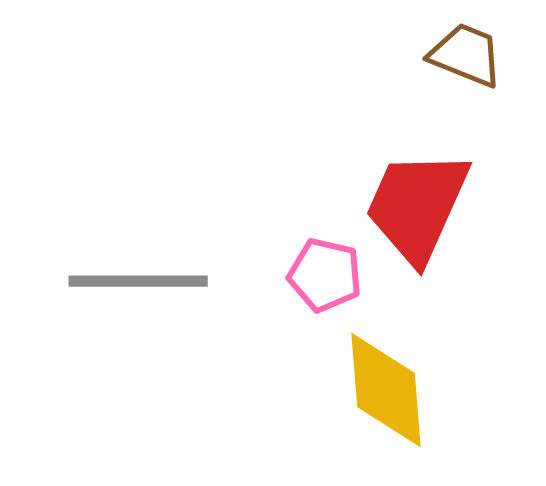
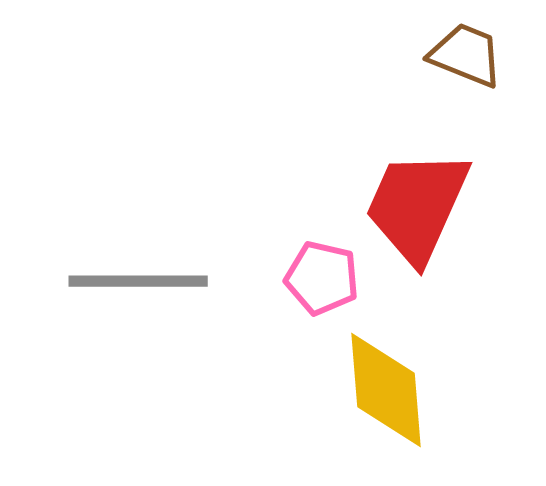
pink pentagon: moved 3 px left, 3 px down
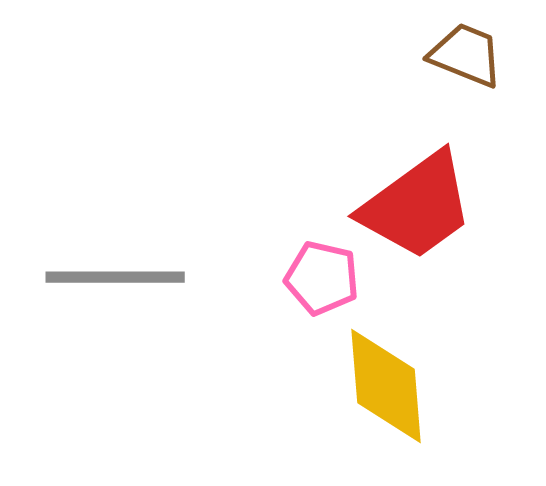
red trapezoid: rotated 150 degrees counterclockwise
gray line: moved 23 px left, 4 px up
yellow diamond: moved 4 px up
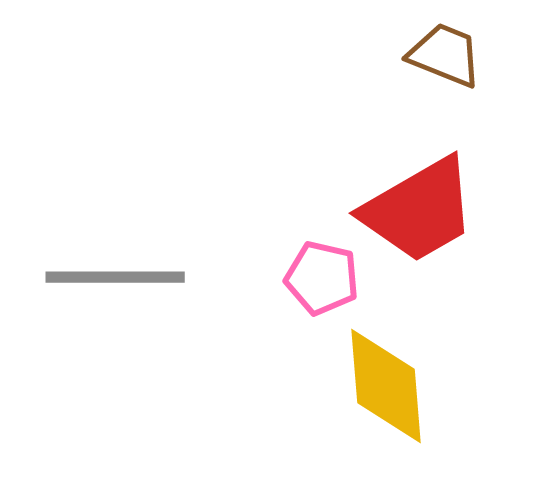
brown trapezoid: moved 21 px left
red trapezoid: moved 2 px right, 4 px down; rotated 6 degrees clockwise
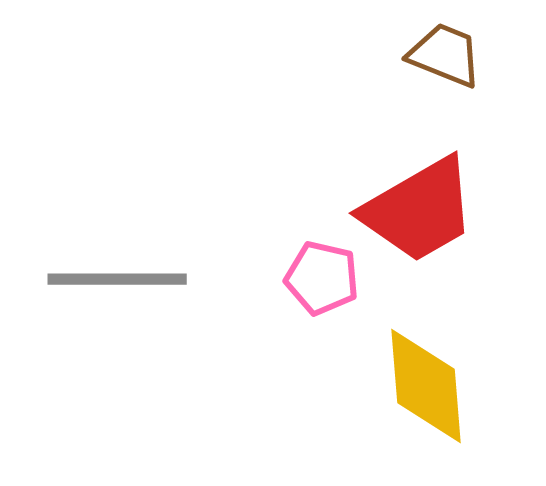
gray line: moved 2 px right, 2 px down
yellow diamond: moved 40 px right
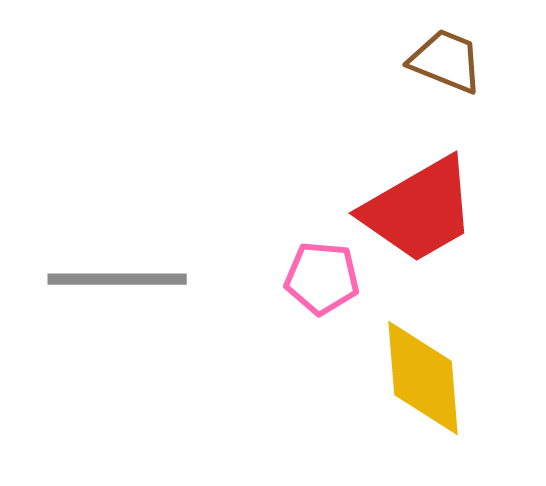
brown trapezoid: moved 1 px right, 6 px down
pink pentagon: rotated 8 degrees counterclockwise
yellow diamond: moved 3 px left, 8 px up
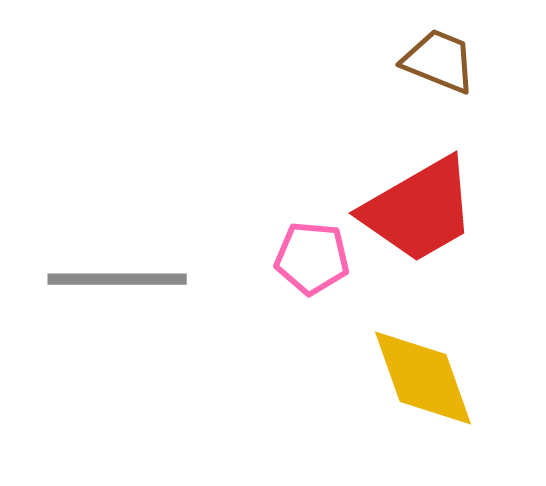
brown trapezoid: moved 7 px left
pink pentagon: moved 10 px left, 20 px up
yellow diamond: rotated 15 degrees counterclockwise
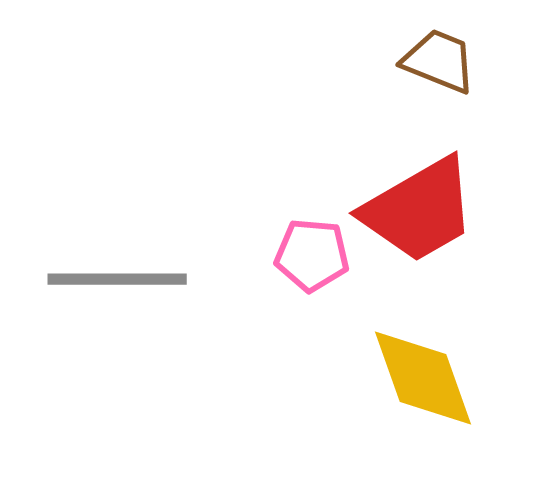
pink pentagon: moved 3 px up
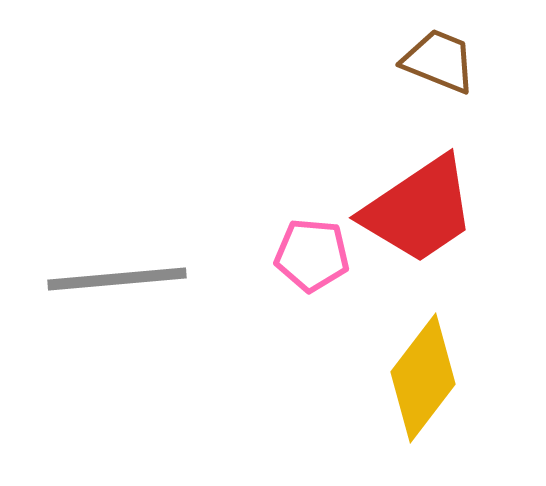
red trapezoid: rotated 4 degrees counterclockwise
gray line: rotated 5 degrees counterclockwise
yellow diamond: rotated 57 degrees clockwise
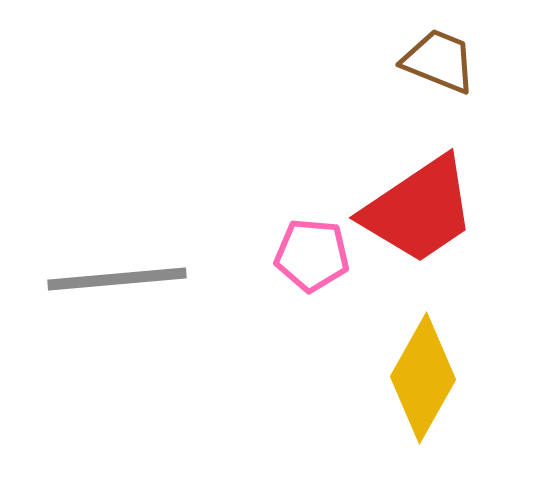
yellow diamond: rotated 8 degrees counterclockwise
